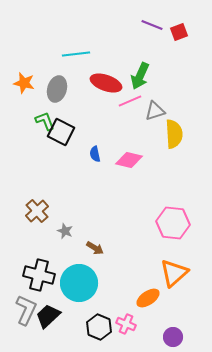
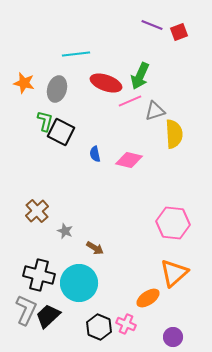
green L-shape: rotated 35 degrees clockwise
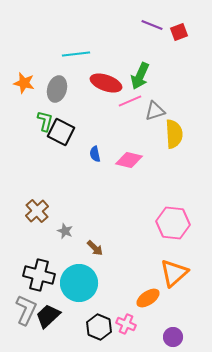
brown arrow: rotated 12 degrees clockwise
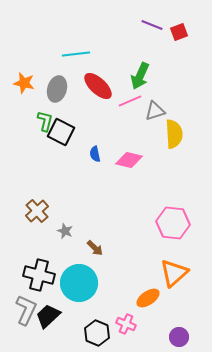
red ellipse: moved 8 px left, 3 px down; rotated 24 degrees clockwise
black hexagon: moved 2 px left, 6 px down
purple circle: moved 6 px right
